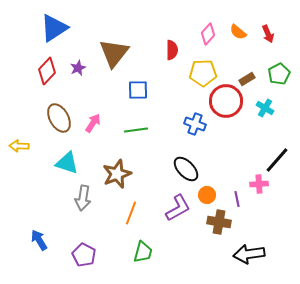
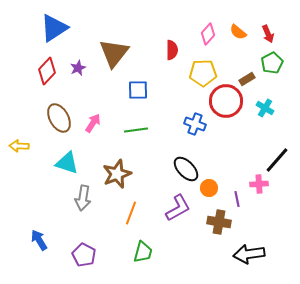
green pentagon: moved 7 px left, 11 px up
orange circle: moved 2 px right, 7 px up
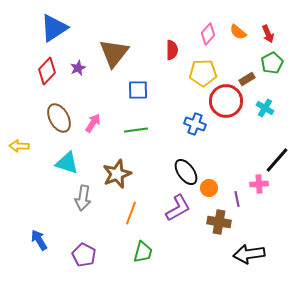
black ellipse: moved 3 px down; rotated 8 degrees clockwise
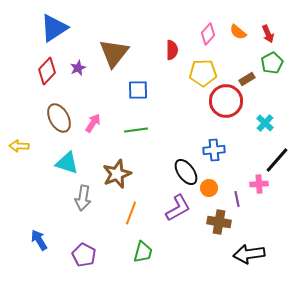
cyan cross: moved 15 px down; rotated 12 degrees clockwise
blue cross: moved 19 px right, 26 px down; rotated 25 degrees counterclockwise
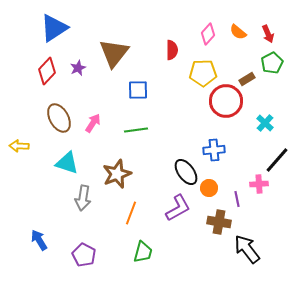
black arrow: moved 2 px left, 5 px up; rotated 60 degrees clockwise
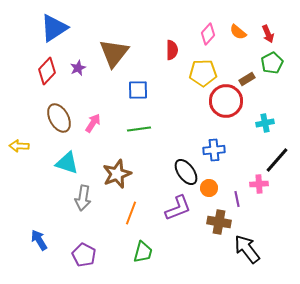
cyan cross: rotated 36 degrees clockwise
green line: moved 3 px right, 1 px up
purple L-shape: rotated 8 degrees clockwise
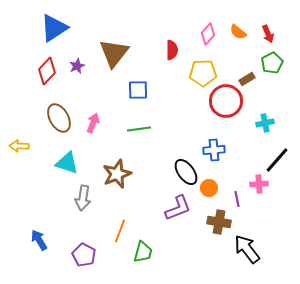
purple star: moved 1 px left, 2 px up
pink arrow: rotated 12 degrees counterclockwise
orange line: moved 11 px left, 18 px down
